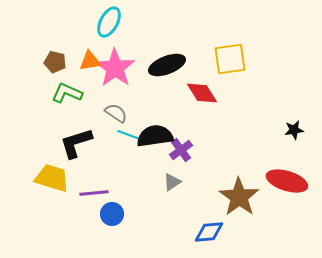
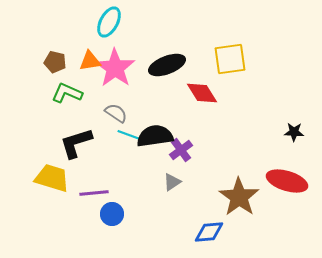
black star: moved 2 px down; rotated 12 degrees clockwise
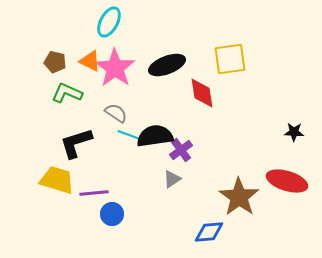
orange triangle: rotated 35 degrees clockwise
red diamond: rotated 24 degrees clockwise
yellow trapezoid: moved 5 px right, 2 px down
gray triangle: moved 3 px up
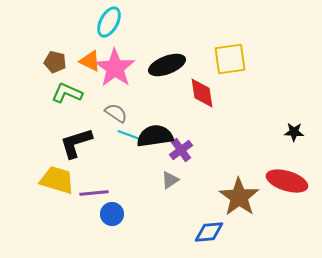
gray triangle: moved 2 px left, 1 px down
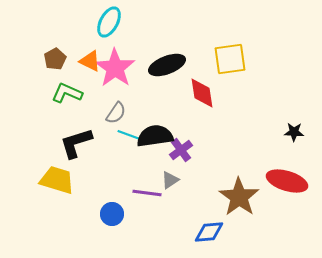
brown pentagon: moved 3 px up; rotated 30 degrees clockwise
gray semicircle: rotated 90 degrees clockwise
purple line: moved 53 px right; rotated 12 degrees clockwise
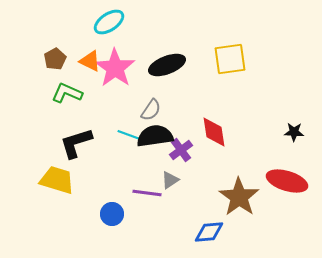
cyan ellipse: rotated 28 degrees clockwise
red diamond: moved 12 px right, 39 px down
gray semicircle: moved 35 px right, 3 px up
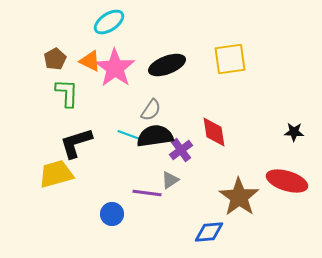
green L-shape: rotated 68 degrees clockwise
yellow trapezoid: moved 1 px left, 6 px up; rotated 33 degrees counterclockwise
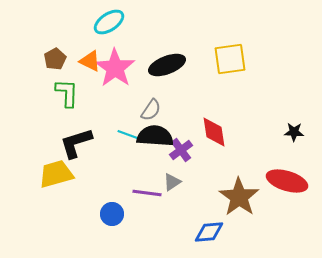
black semicircle: rotated 12 degrees clockwise
gray triangle: moved 2 px right, 2 px down
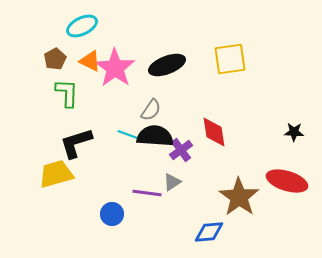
cyan ellipse: moved 27 px left, 4 px down; rotated 8 degrees clockwise
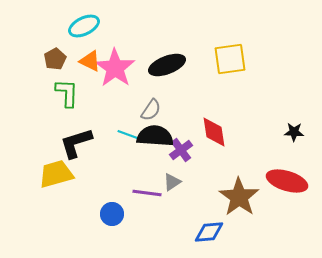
cyan ellipse: moved 2 px right
